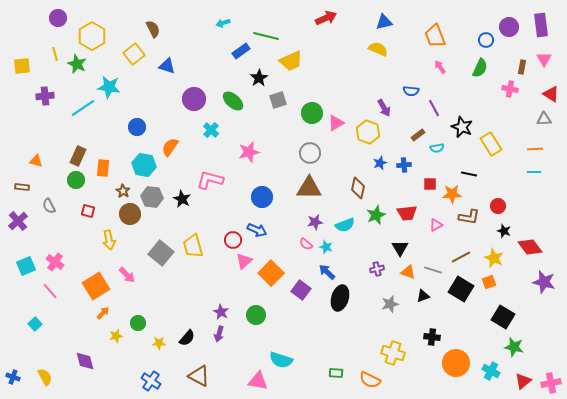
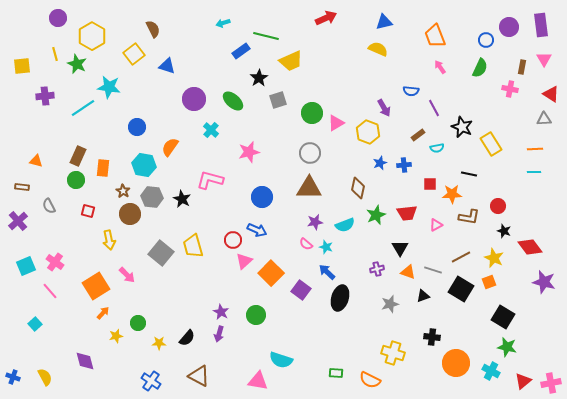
green star at (514, 347): moved 7 px left
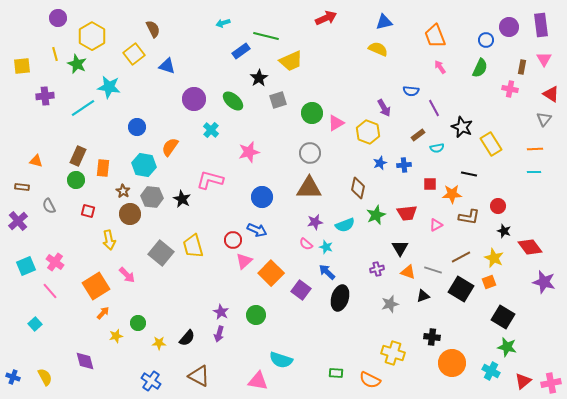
gray triangle at (544, 119): rotated 49 degrees counterclockwise
orange circle at (456, 363): moved 4 px left
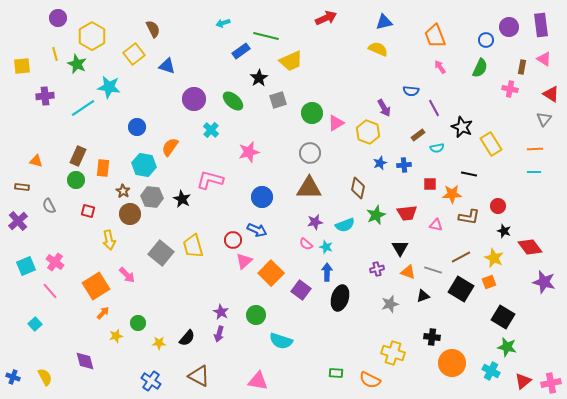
pink triangle at (544, 59): rotated 28 degrees counterclockwise
pink triangle at (436, 225): rotated 40 degrees clockwise
blue arrow at (327, 272): rotated 48 degrees clockwise
cyan semicircle at (281, 360): moved 19 px up
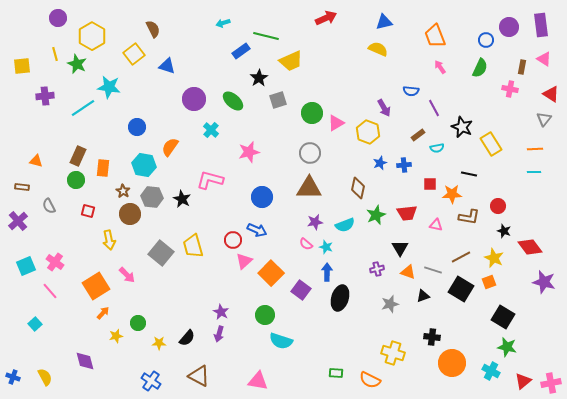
green circle at (256, 315): moved 9 px right
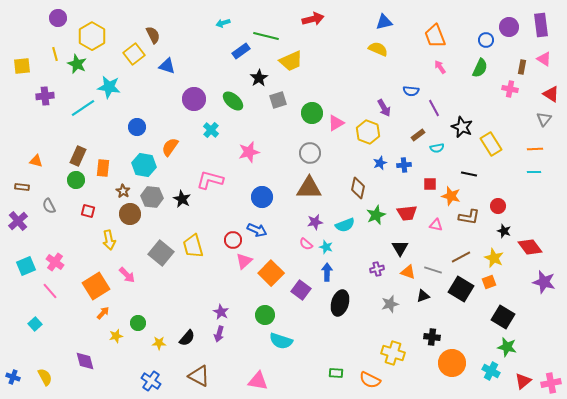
red arrow at (326, 18): moved 13 px left, 1 px down; rotated 10 degrees clockwise
brown semicircle at (153, 29): moved 6 px down
orange star at (452, 194): moved 1 px left, 2 px down; rotated 18 degrees clockwise
black ellipse at (340, 298): moved 5 px down
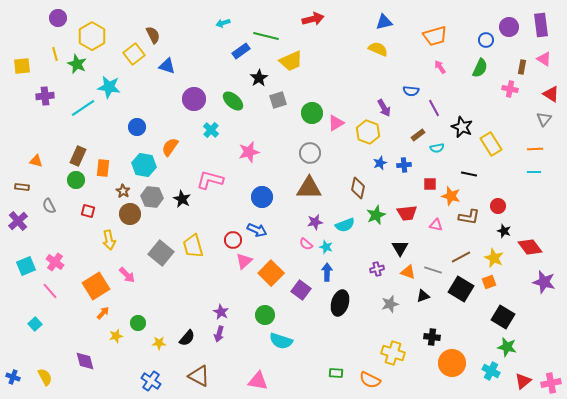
orange trapezoid at (435, 36): rotated 85 degrees counterclockwise
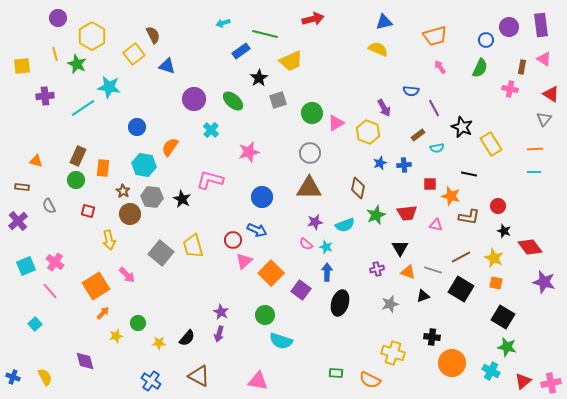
green line at (266, 36): moved 1 px left, 2 px up
orange square at (489, 282): moved 7 px right, 1 px down; rotated 32 degrees clockwise
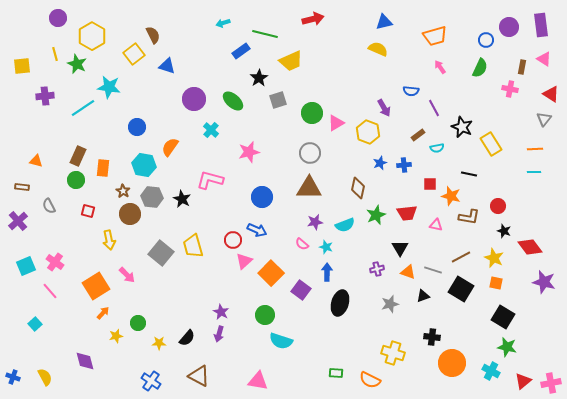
pink semicircle at (306, 244): moved 4 px left
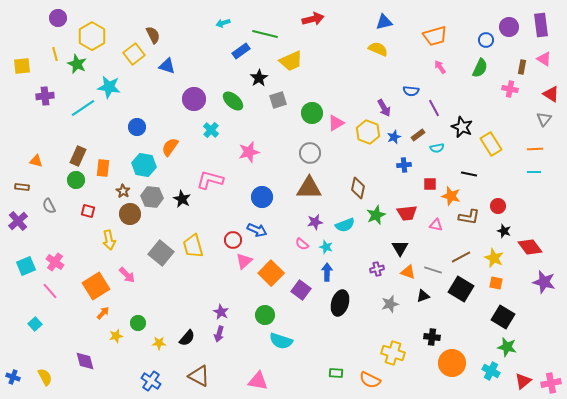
blue star at (380, 163): moved 14 px right, 26 px up
